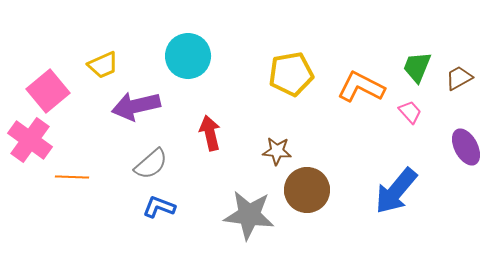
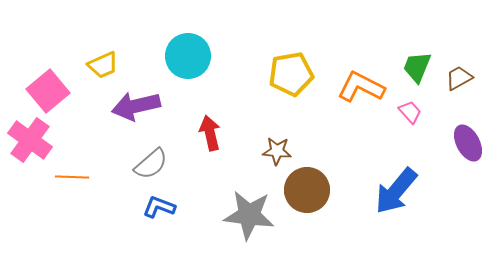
purple ellipse: moved 2 px right, 4 px up
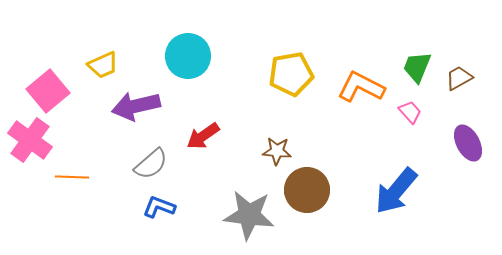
red arrow: moved 7 px left, 3 px down; rotated 112 degrees counterclockwise
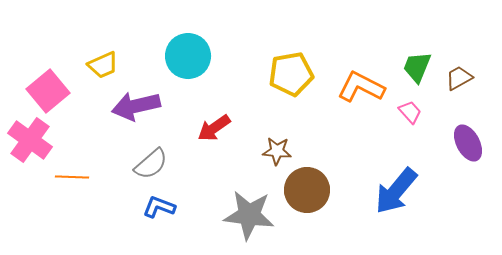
red arrow: moved 11 px right, 8 px up
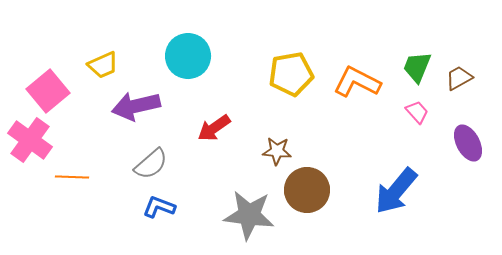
orange L-shape: moved 4 px left, 5 px up
pink trapezoid: moved 7 px right
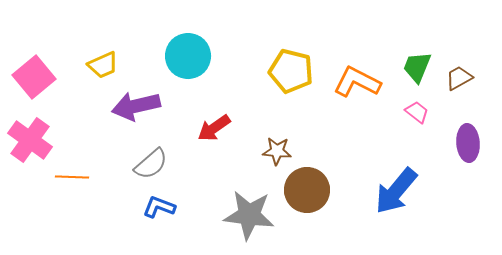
yellow pentagon: moved 3 px up; rotated 24 degrees clockwise
pink square: moved 14 px left, 14 px up
pink trapezoid: rotated 10 degrees counterclockwise
purple ellipse: rotated 24 degrees clockwise
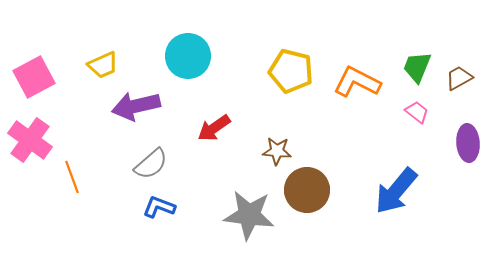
pink square: rotated 12 degrees clockwise
orange line: rotated 68 degrees clockwise
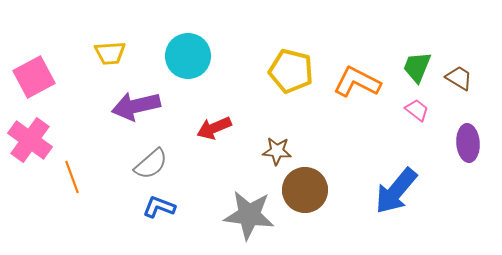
yellow trapezoid: moved 7 px right, 12 px up; rotated 20 degrees clockwise
brown trapezoid: rotated 60 degrees clockwise
pink trapezoid: moved 2 px up
red arrow: rotated 12 degrees clockwise
brown circle: moved 2 px left
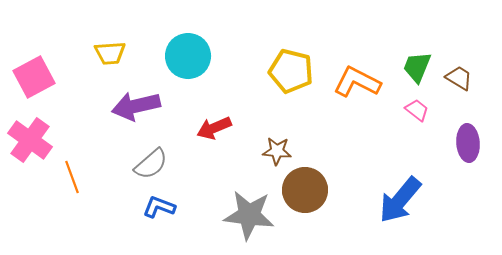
blue arrow: moved 4 px right, 9 px down
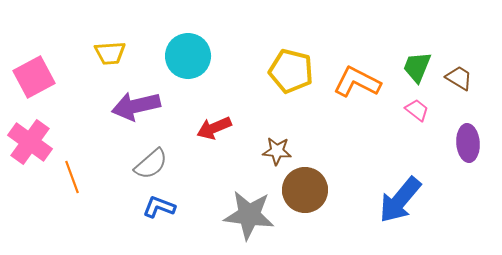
pink cross: moved 2 px down
